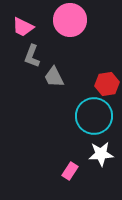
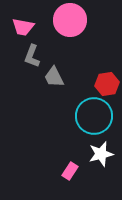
pink trapezoid: rotated 15 degrees counterclockwise
white star: rotated 10 degrees counterclockwise
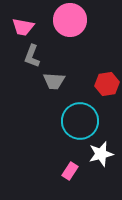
gray trapezoid: moved 4 px down; rotated 60 degrees counterclockwise
cyan circle: moved 14 px left, 5 px down
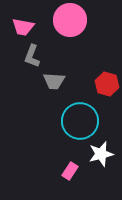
red hexagon: rotated 25 degrees clockwise
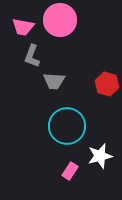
pink circle: moved 10 px left
cyan circle: moved 13 px left, 5 px down
white star: moved 1 px left, 2 px down
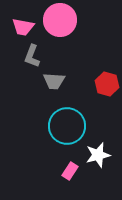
white star: moved 2 px left, 1 px up
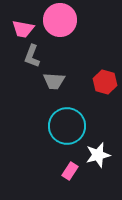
pink trapezoid: moved 2 px down
red hexagon: moved 2 px left, 2 px up
